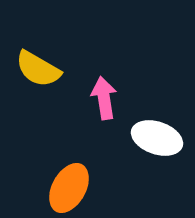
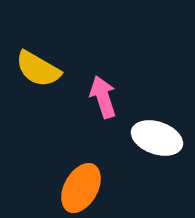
pink arrow: moved 1 px left, 1 px up; rotated 9 degrees counterclockwise
orange ellipse: moved 12 px right
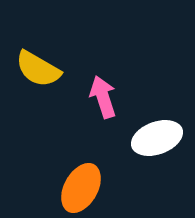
white ellipse: rotated 39 degrees counterclockwise
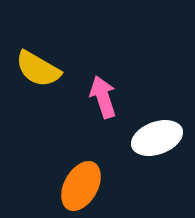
orange ellipse: moved 2 px up
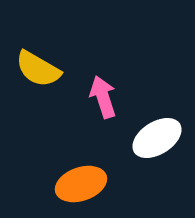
white ellipse: rotated 12 degrees counterclockwise
orange ellipse: moved 2 px up; rotated 42 degrees clockwise
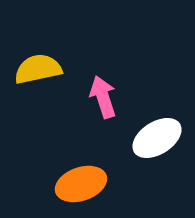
yellow semicircle: rotated 138 degrees clockwise
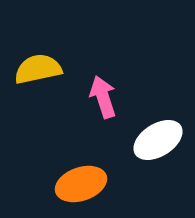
white ellipse: moved 1 px right, 2 px down
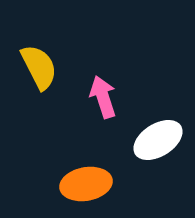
yellow semicircle: moved 1 px right, 2 px up; rotated 75 degrees clockwise
orange ellipse: moved 5 px right; rotated 9 degrees clockwise
